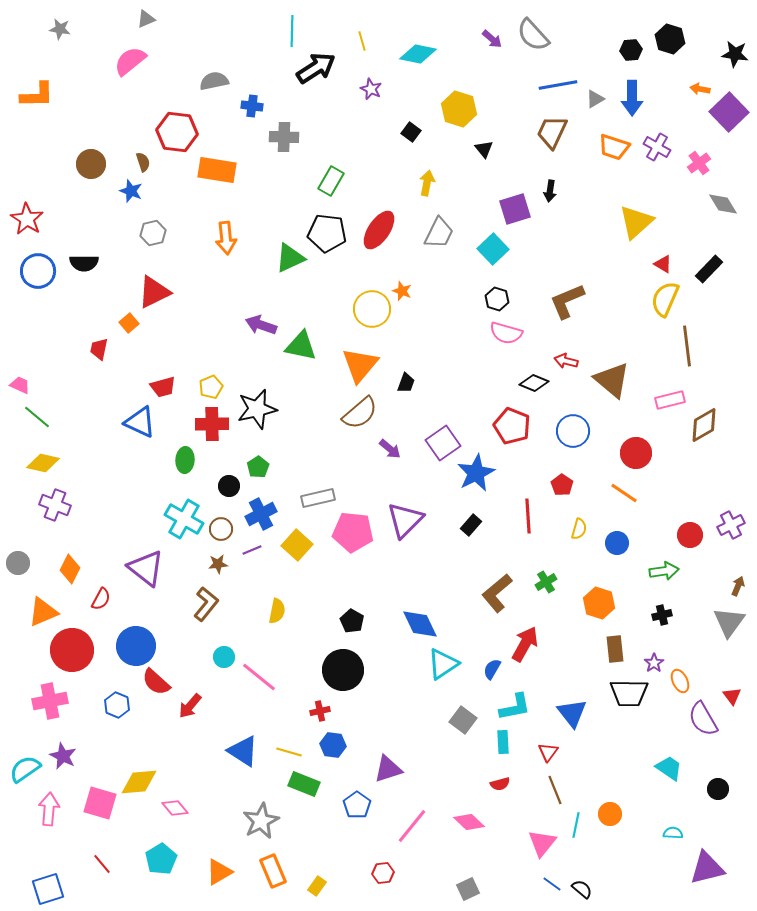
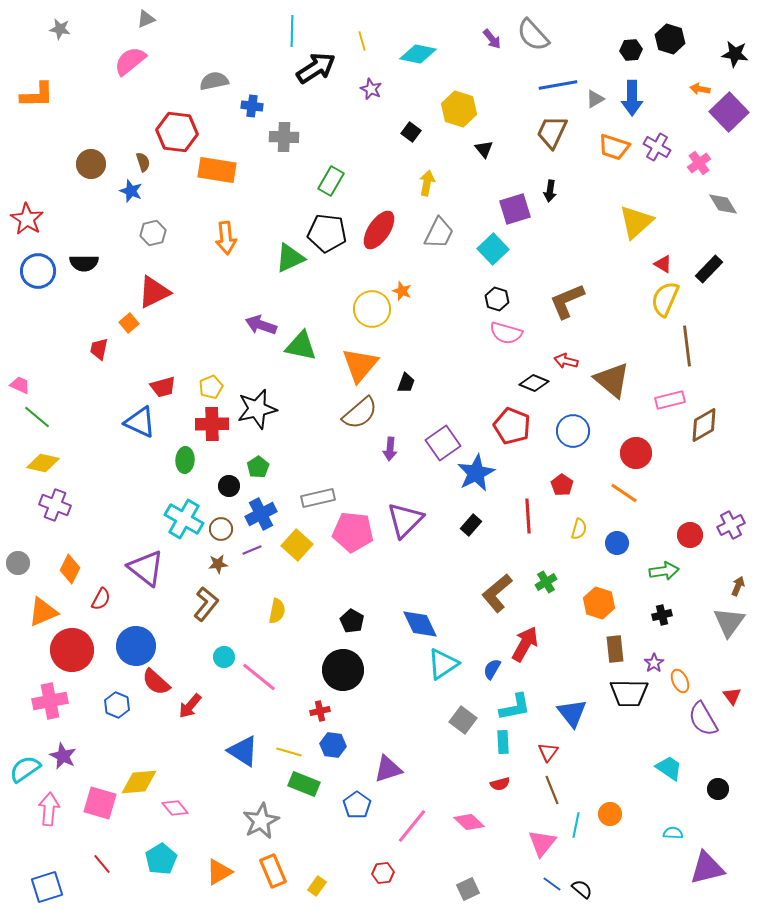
purple arrow at (492, 39): rotated 10 degrees clockwise
purple arrow at (390, 449): rotated 55 degrees clockwise
brown line at (555, 790): moved 3 px left
blue square at (48, 889): moved 1 px left, 2 px up
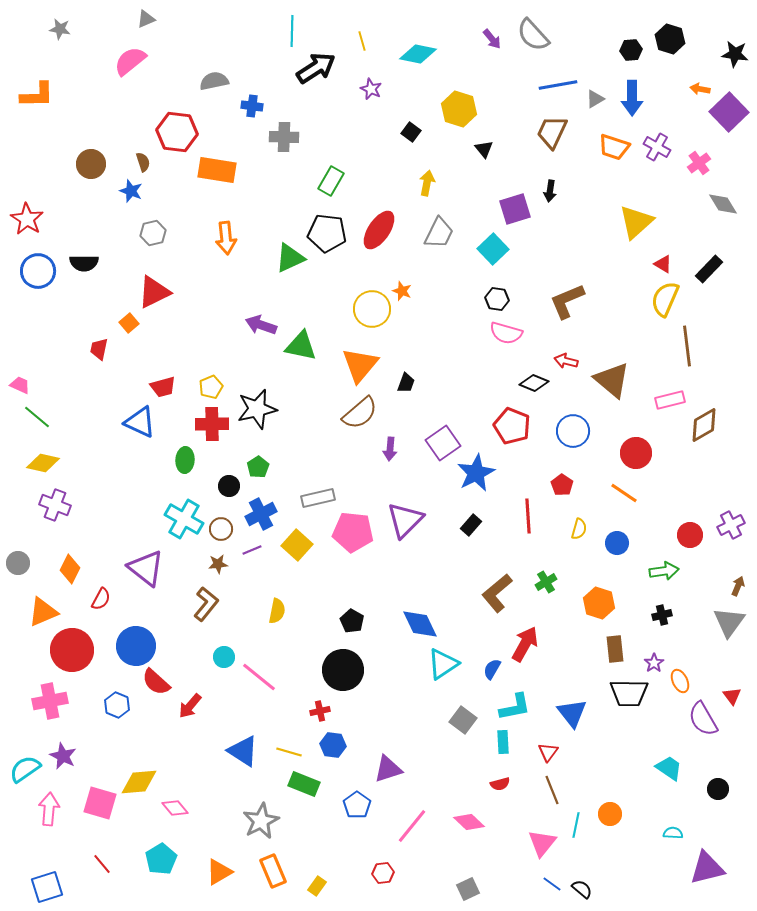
black hexagon at (497, 299): rotated 10 degrees counterclockwise
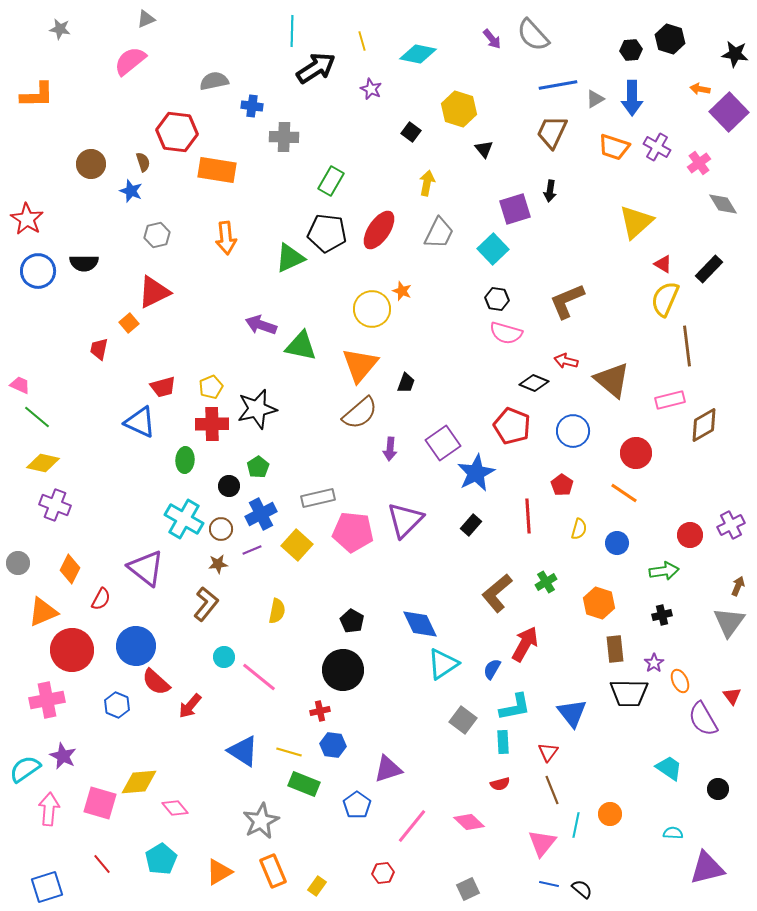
gray hexagon at (153, 233): moved 4 px right, 2 px down
pink cross at (50, 701): moved 3 px left, 1 px up
blue line at (552, 884): moved 3 px left; rotated 24 degrees counterclockwise
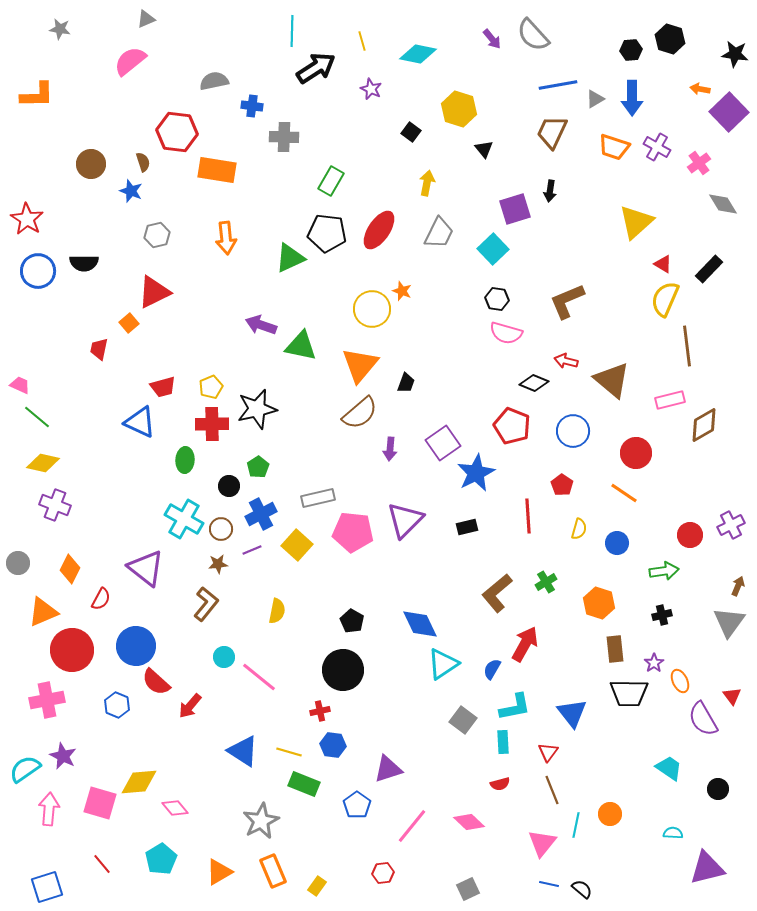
black rectangle at (471, 525): moved 4 px left, 2 px down; rotated 35 degrees clockwise
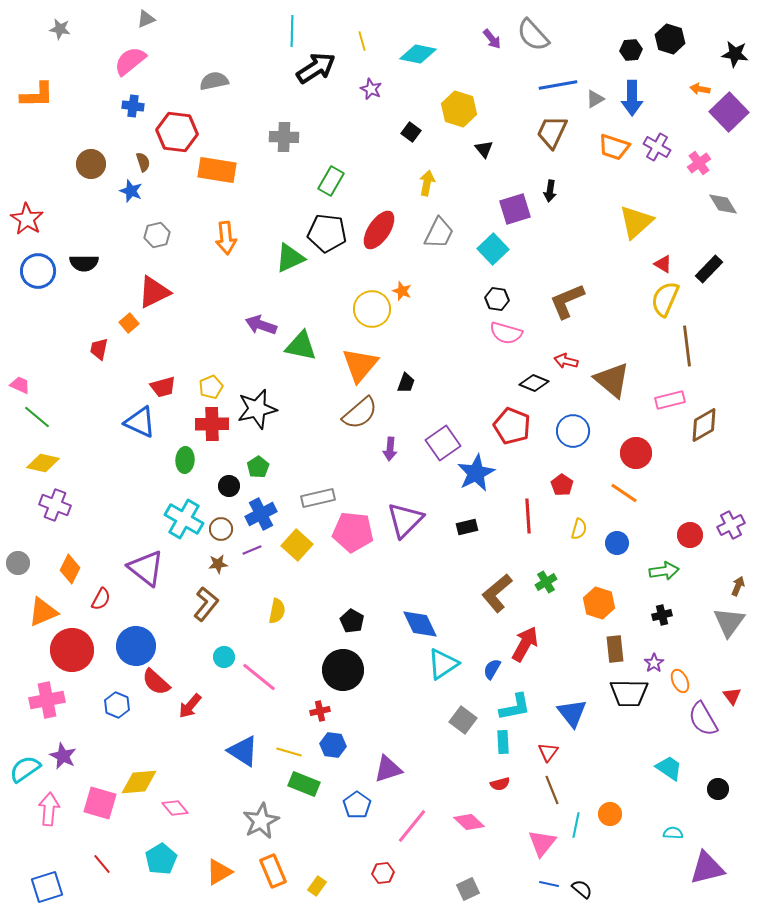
blue cross at (252, 106): moved 119 px left
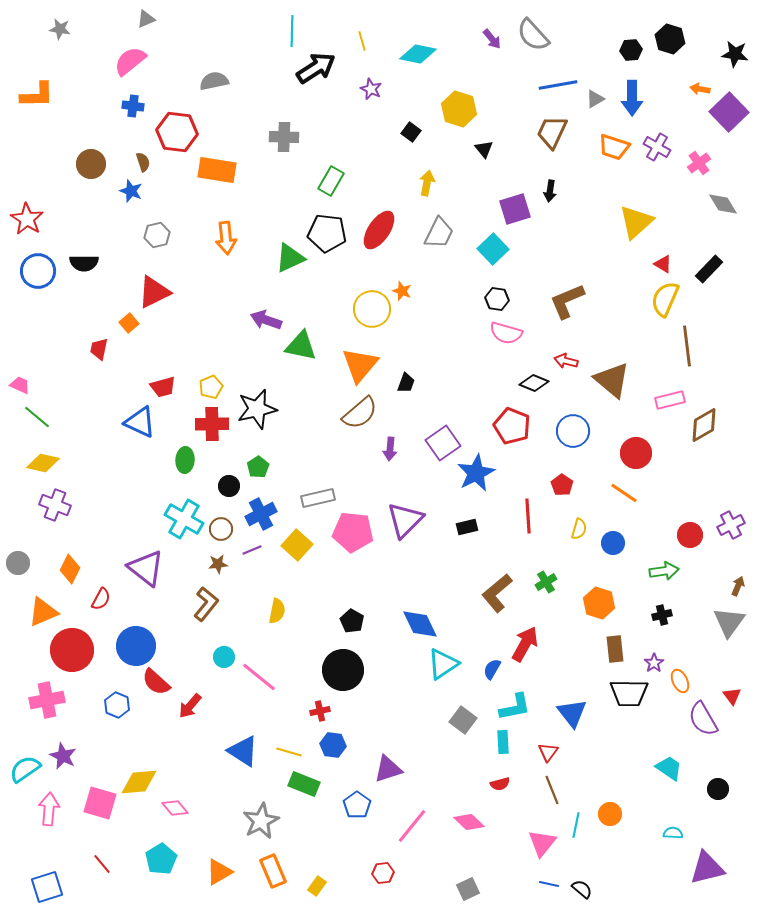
purple arrow at (261, 325): moved 5 px right, 5 px up
blue circle at (617, 543): moved 4 px left
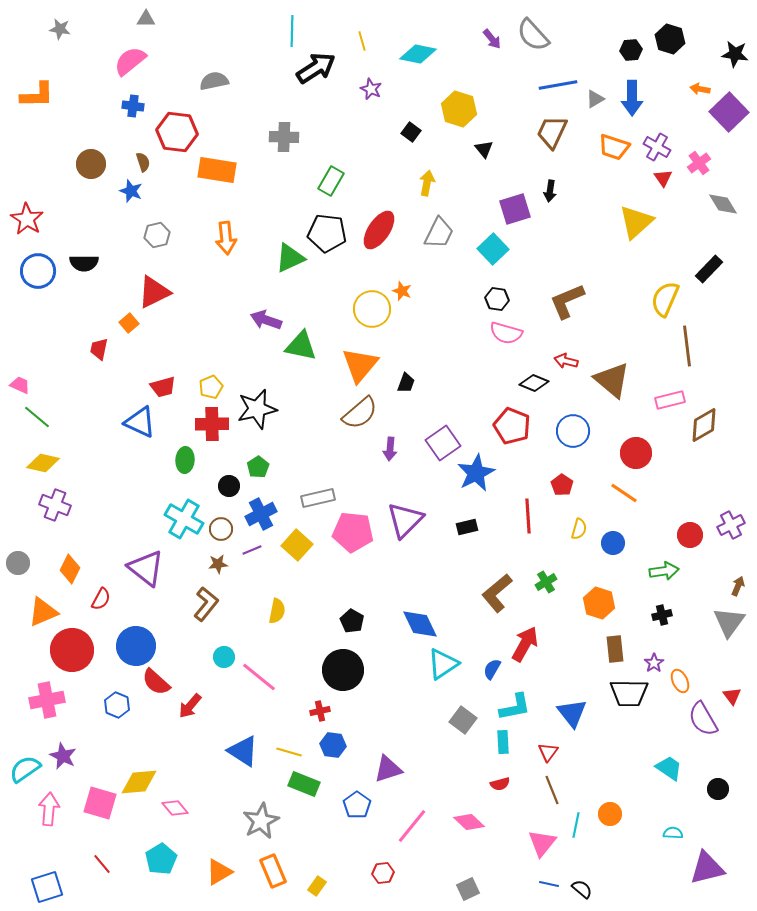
gray triangle at (146, 19): rotated 24 degrees clockwise
red triangle at (663, 264): moved 86 px up; rotated 24 degrees clockwise
